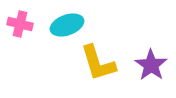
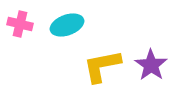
yellow L-shape: moved 4 px right, 3 px down; rotated 96 degrees clockwise
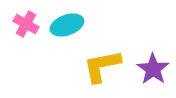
pink cross: moved 6 px right; rotated 15 degrees clockwise
purple star: moved 2 px right, 4 px down
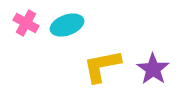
pink cross: moved 1 px up
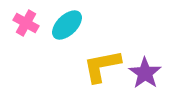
cyan ellipse: rotated 24 degrees counterclockwise
purple star: moved 8 px left, 4 px down
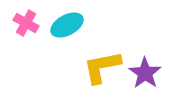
cyan ellipse: rotated 16 degrees clockwise
yellow L-shape: moved 1 px down
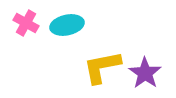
cyan ellipse: rotated 16 degrees clockwise
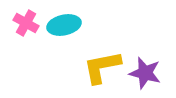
cyan ellipse: moved 3 px left
purple star: rotated 20 degrees counterclockwise
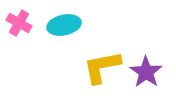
pink cross: moved 7 px left
purple star: moved 1 px right, 1 px up; rotated 20 degrees clockwise
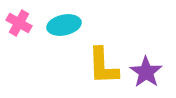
yellow L-shape: moved 1 px right, 1 px up; rotated 81 degrees counterclockwise
